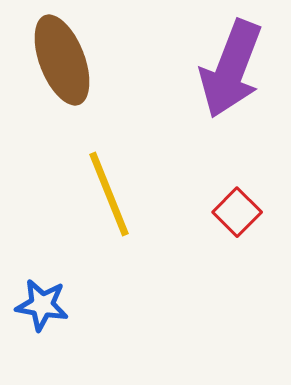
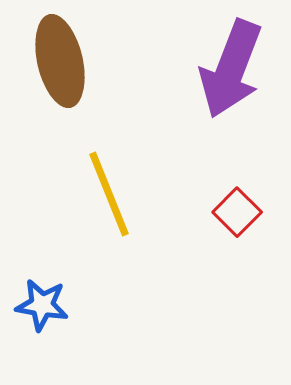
brown ellipse: moved 2 px left, 1 px down; rotated 8 degrees clockwise
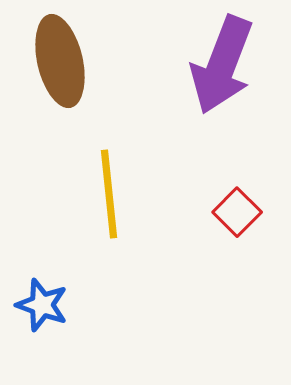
purple arrow: moved 9 px left, 4 px up
yellow line: rotated 16 degrees clockwise
blue star: rotated 10 degrees clockwise
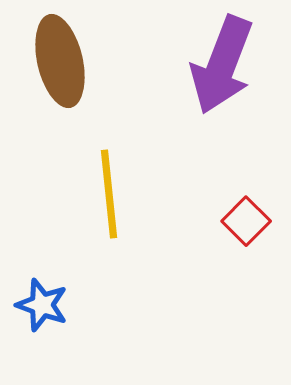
red square: moved 9 px right, 9 px down
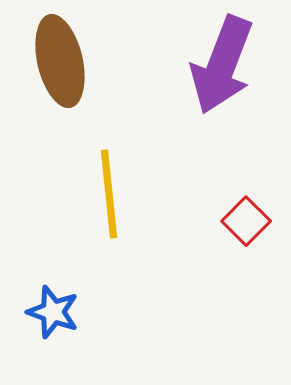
blue star: moved 11 px right, 7 px down
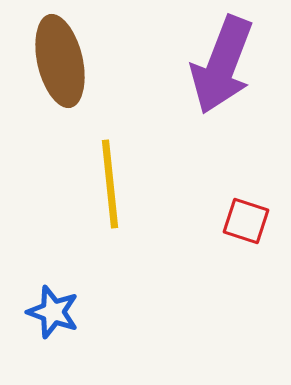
yellow line: moved 1 px right, 10 px up
red square: rotated 27 degrees counterclockwise
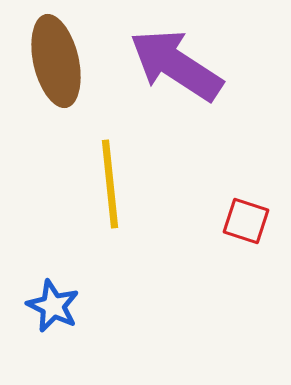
brown ellipse: moved 4 px left
purple arrow: moved 46 px left; rotated 102 degrees clockwise
blue star: moved 6 px up; rotated 6 degrees clockwise
